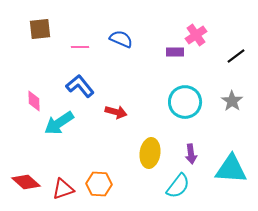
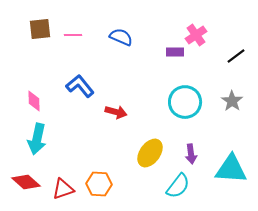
blue semicircle: moved 2 px up
pink line: moved 7 px left, 12 px up
cyan arrow: moved 22 px left, 16 px down; rotated 44 degrees counterclockwise
yellow ellipse: rotated 28 degrees clockwise
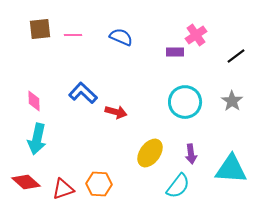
blue L-shape: moved 3 px right, 7 px down; rotated 8 degrees counterclockwise
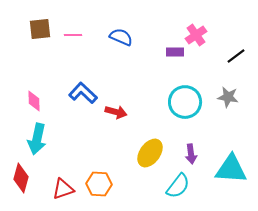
gray star: moved 4 px left, 4 px up; rotated 25 degrees counterclockwise
red diamond: moved 5 px left, 4 px up; rotated 64 degrees clockwise
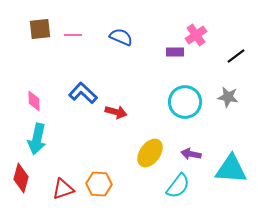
purple arrow: rotated 108 degrees clockwise
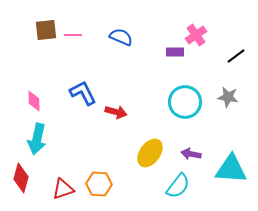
brown square: moved 6 px right, 1 px down
blue L-shape: rotated 20 degrees clockwise
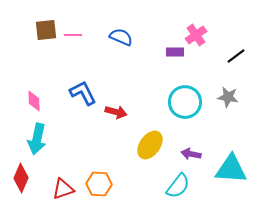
yellow ellipse: moved 8 px up
red diamond: rotated 8 degrees clockwise
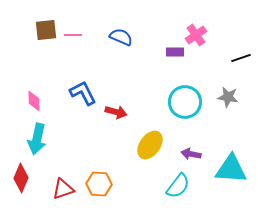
black line: moved 5 px right, 2 px down; rotated 18 degrees clockwise
